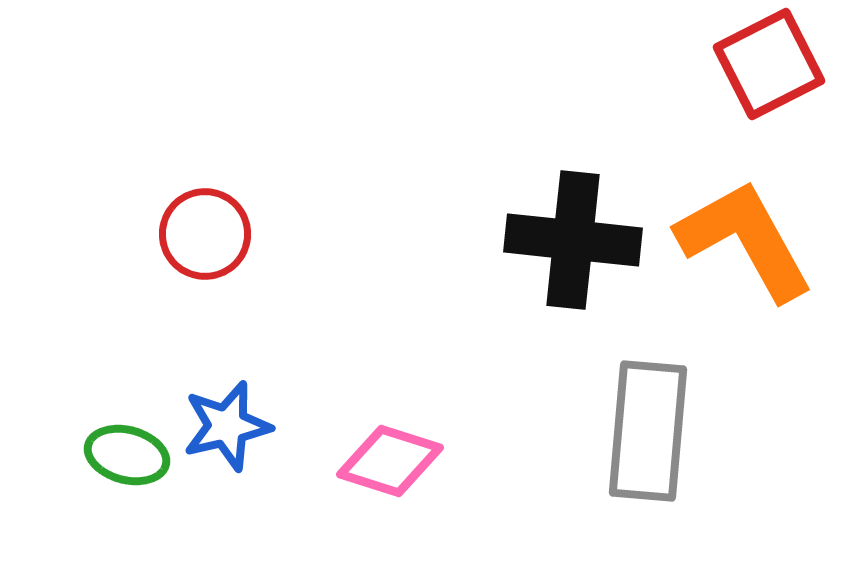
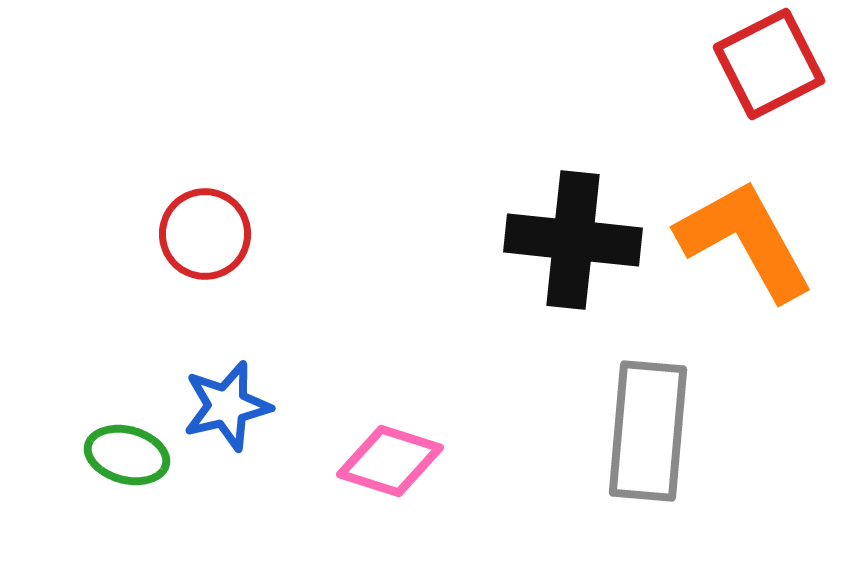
blue star: moved 20 px up
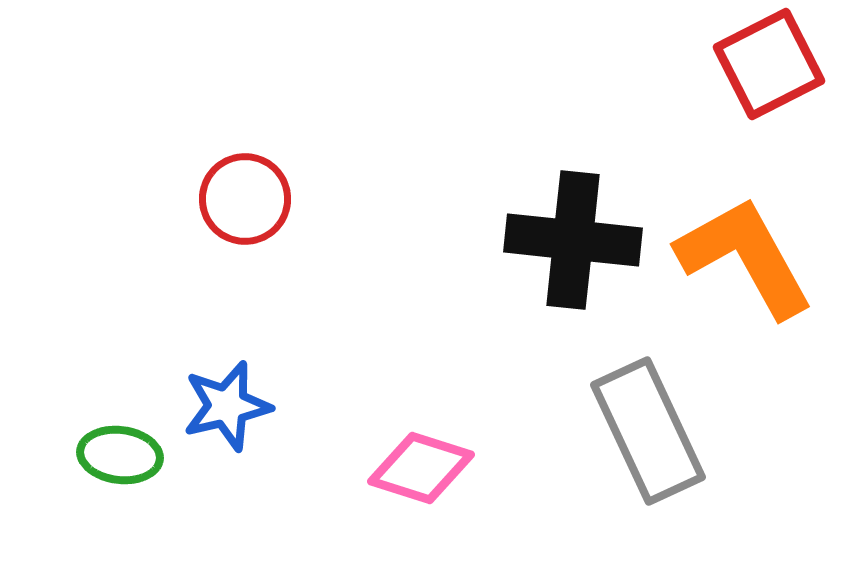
red circle: moved 40 px right, 35 px up
orange L-shape: moved 17 px down
gray rectangle: rotated 30 degrees counterclockwise
green ellipse: moved 7 px left; rotated 8 degrees counterclockwise
pink diamond: moved 31 px right, 7 px down
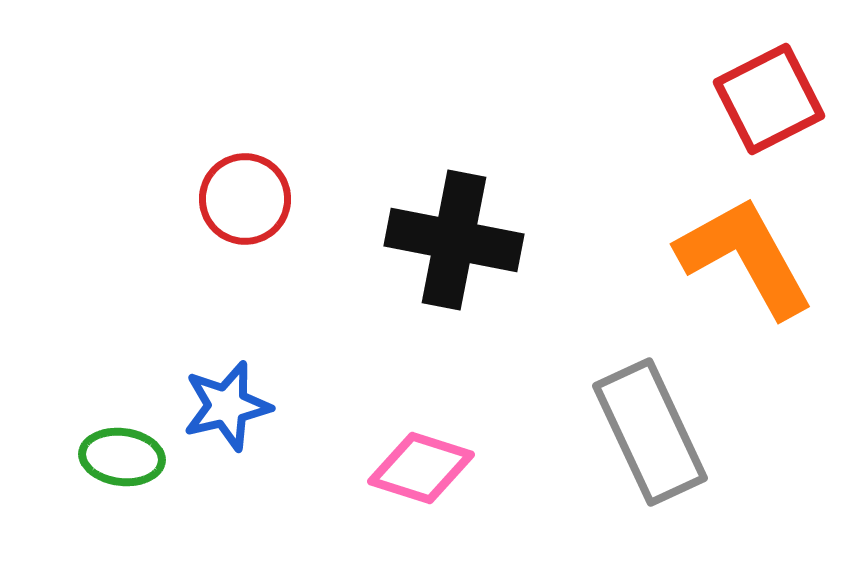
red square: moved 35 px down
black cross: moved 119 px left; rotated 5 degrees clockwise
gray rectangle: moved 2 px right, 1 px down
green ellipse: moved 2 px right, 2 px down
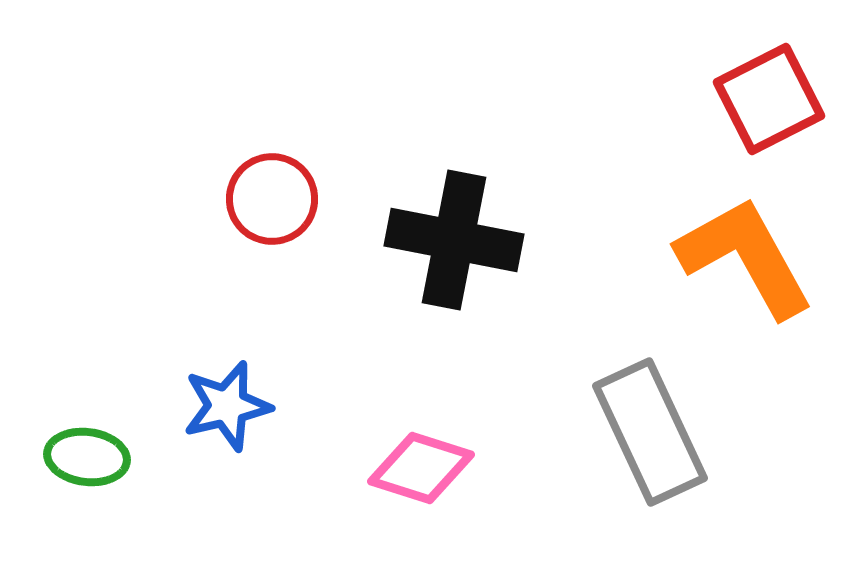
red circle: moved 27 px right
green ellipse: moved 35 px left
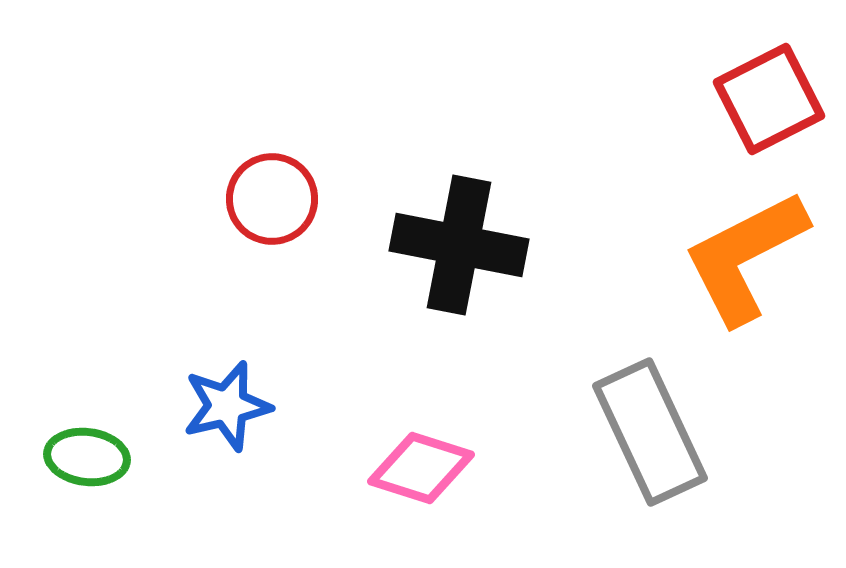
black cross: moved 5 px right, 5 px down
orange L-shape: rotated 88 degrees counterclockwise
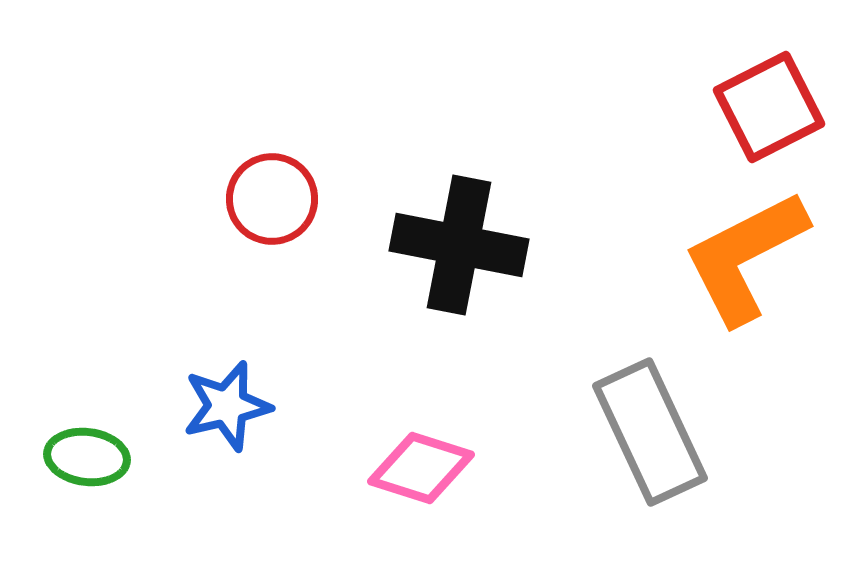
red square: moved 8 px down
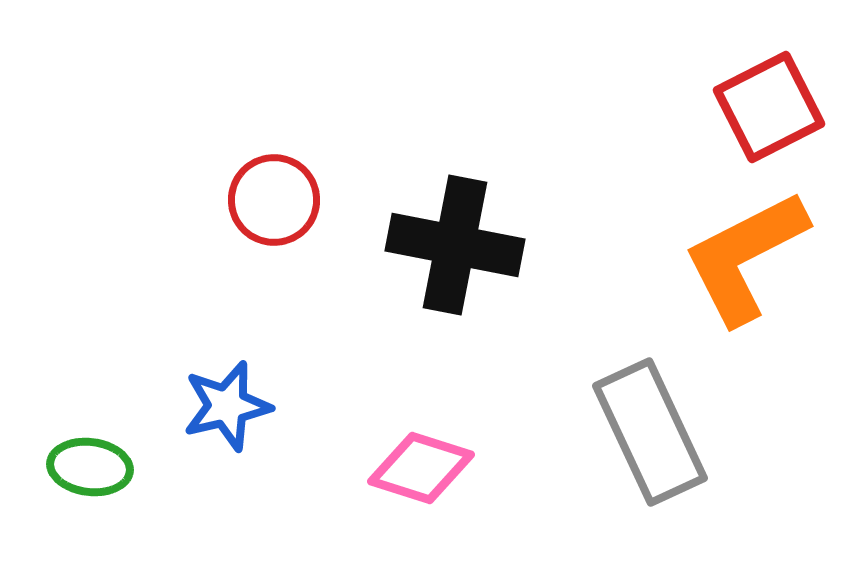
red circle: moved 2 px right, 1 px down
black cross: moved 4 px left
green ellipse: moved 3 px right, 10 px down
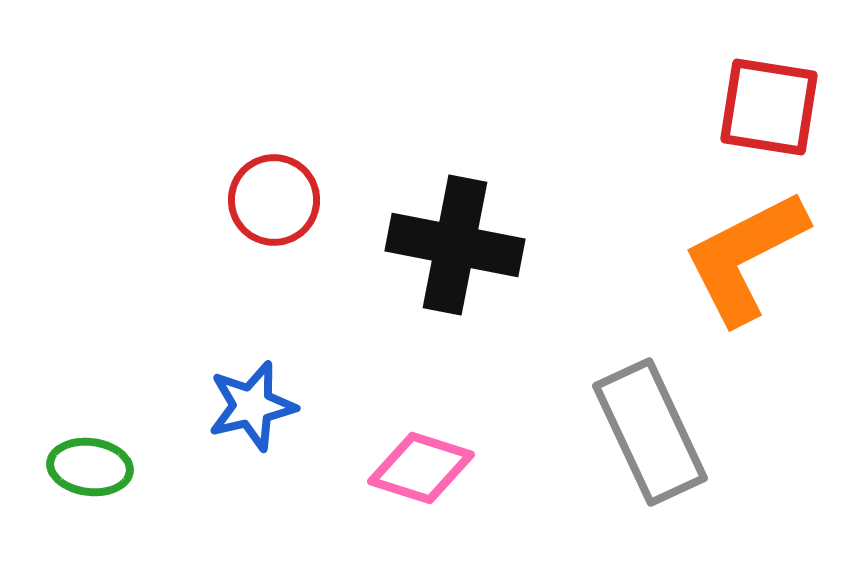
red square: rotated 36 degrees clockwise
blue star: moved 25 px right
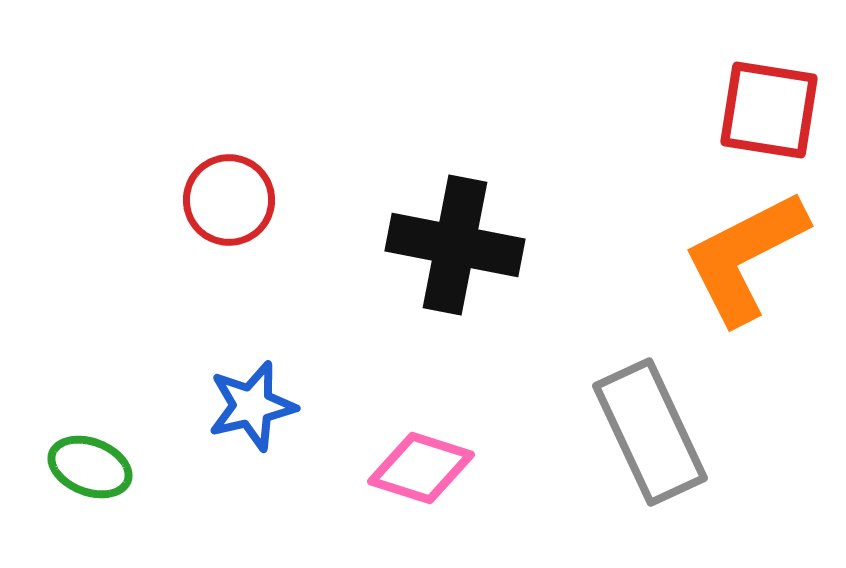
red square: moved 3 px down
red circle: moved 45 px left
green ellipse: rotated 14 degrees clockwise
